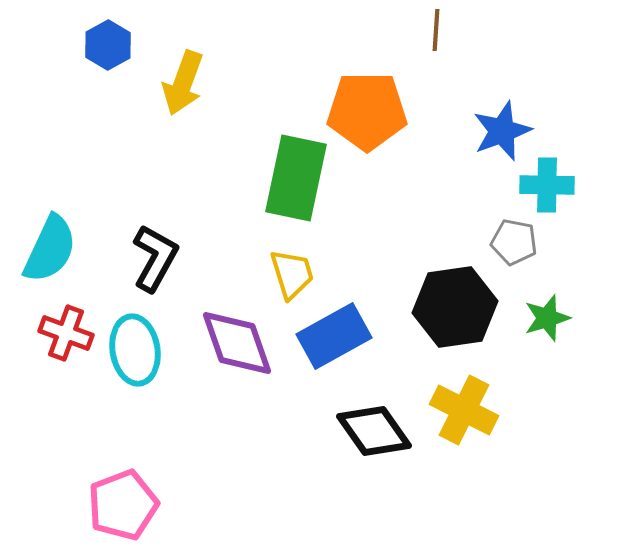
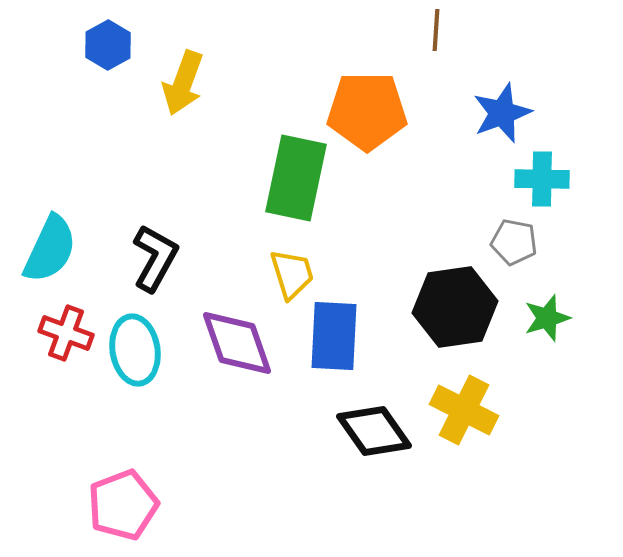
blue star: moved 18 px up
cyan cross: moved 5 px left, 6 px up
blue rectangle: rotated 58 degrees counterclockwise
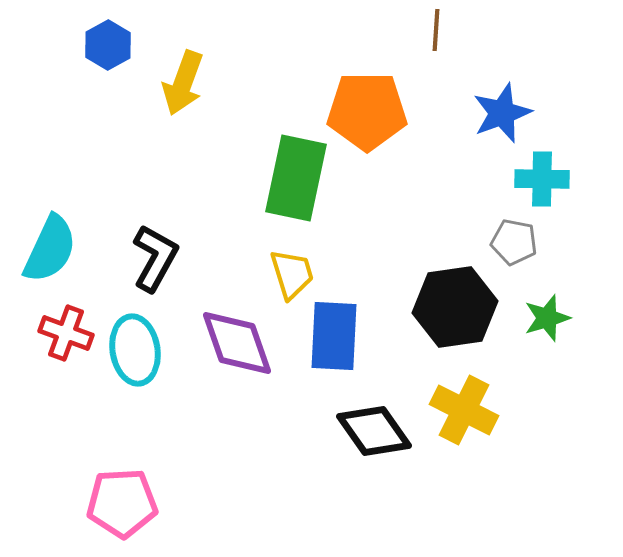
pink pentagon: moved 1 px left, 2 px up; rotated 18 degrees clockwise
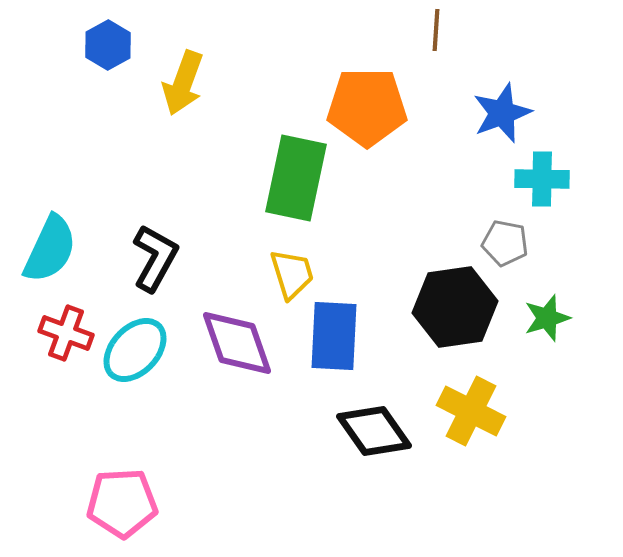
orange pentagon: moved 4 px up
gray pentagon: moved 9 px left, 1 px down
cyan ellipse: rotated 52 degrees clockwise
yellow cross: moved 7 px right, 1 px down
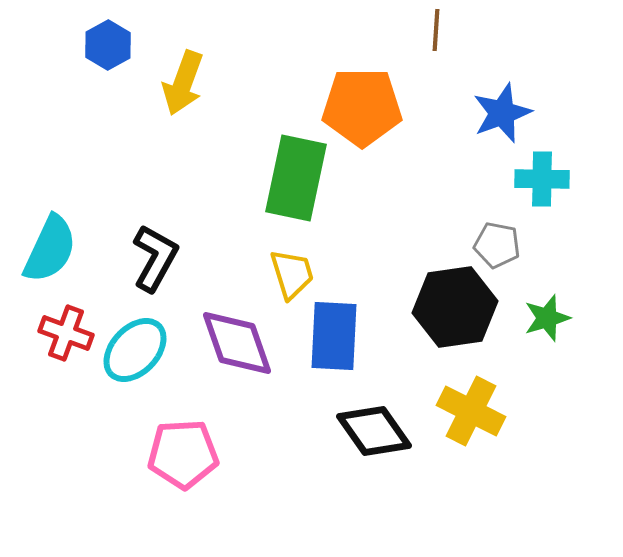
orange pentagon: moved 5 px left
gray pentagon: moved 8 px left, 2 px down
pink pentagon: moved 61 px right, 49 px up
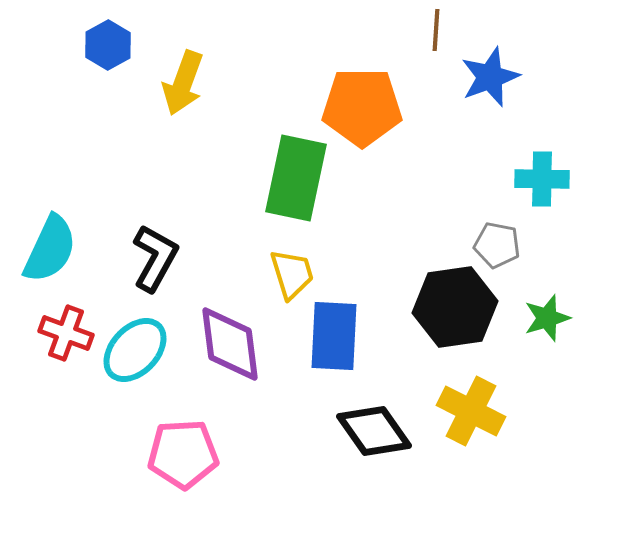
blue star: moved 12 px left, 36 px up
purple diamond: moved 7 px left, 1 px down; rotated 12 degrees clockwise
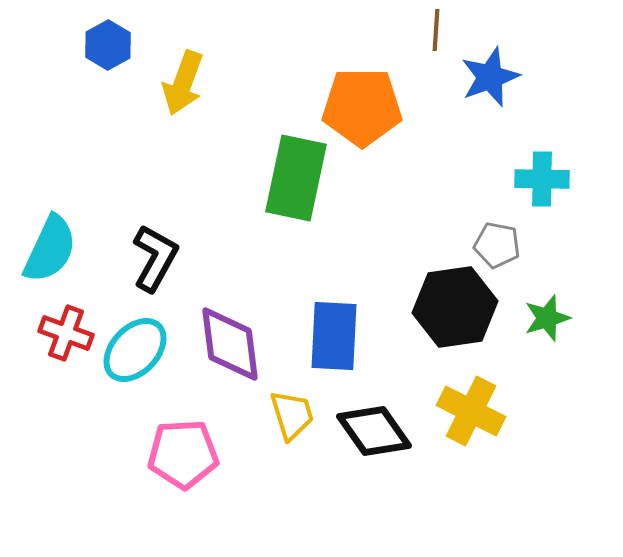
yellow trapezoid: moved 141 px down
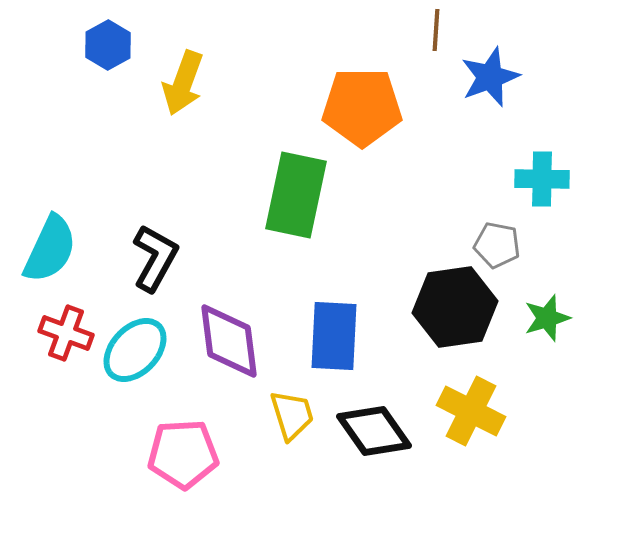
green rectangle: moved 17 px down
purple diamond: moved 1 px left, 3 px up
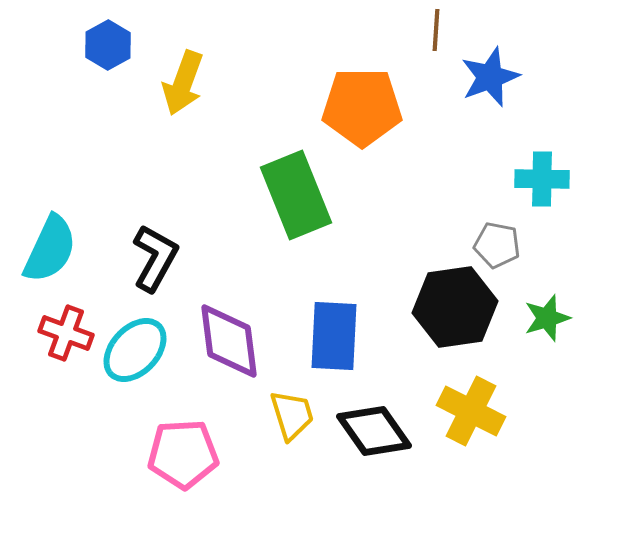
green rectangle: rotated 34 degrees counterclockwise
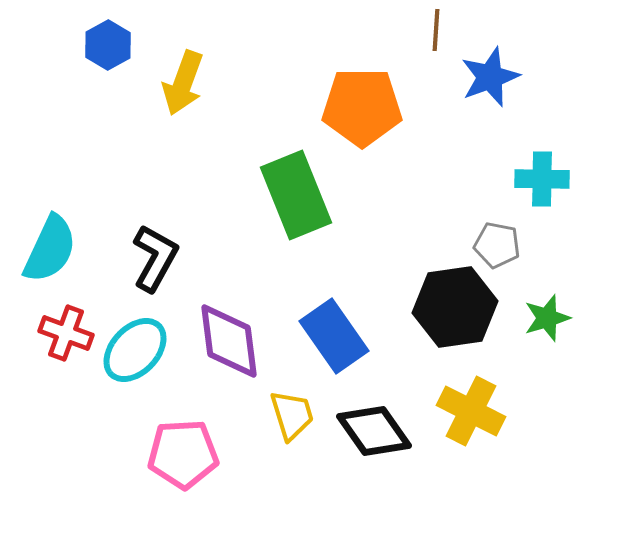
blue rectangle: rotated 38 degrees counterclockwise
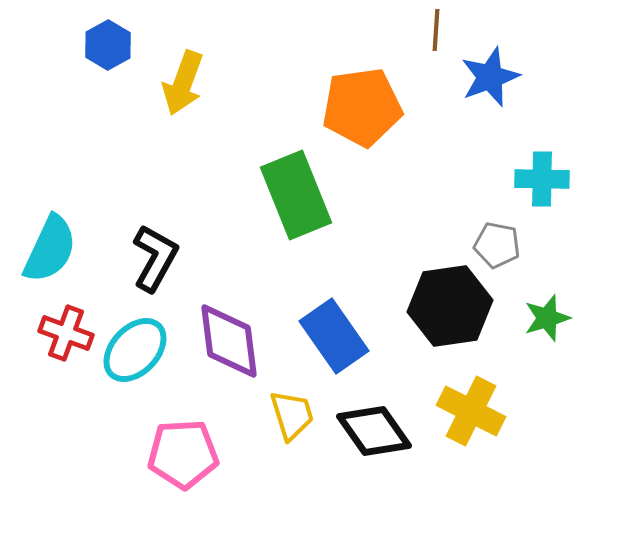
orange pentagon: rotated 8 degrees counterclockwise
black hexagon: moved 5 px left, 1 px up
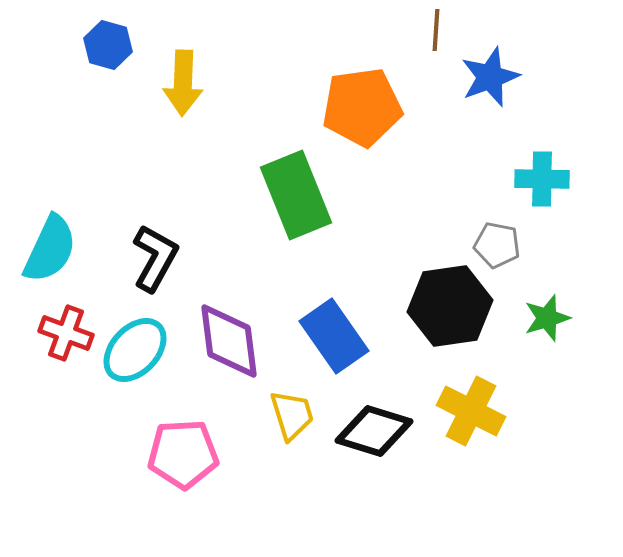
blue hexagon: rotated 15 degrees counterclockwise
yellow arrow: rotated 18 degrees counterclockwise
black diamond: rotated 38 degrees counterclockwise
